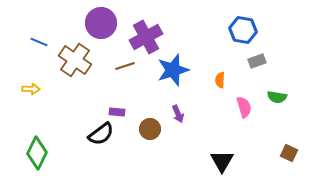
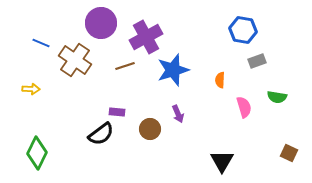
blue line: moved 2 px right, 1 px down
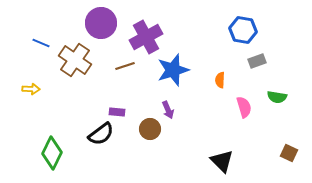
purple arrow: moved 10 px left, 4 px up
green diamond: moved 15 px right
black triangle: rotated 15 degrees counterclockwise
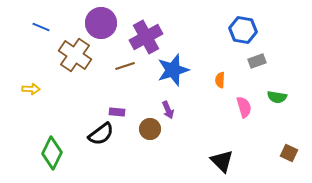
blue line: moved 16 px up
brown cross: moved 5 px up
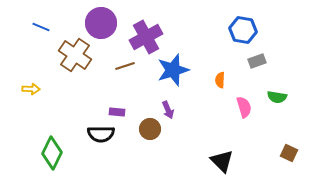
black semicircle: rotated 36 degrees clockwise
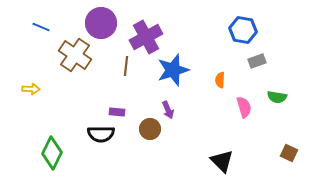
brown line: moved 1 px right; rotated 66 degrees counterclockwise
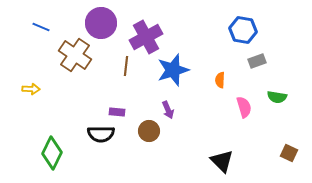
brown circle: moved 1 px left, 2 px down
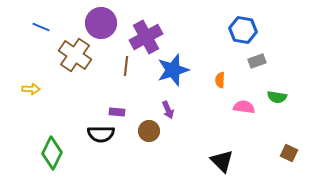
pink semicircle: rotated 65 degrees counterclockwise
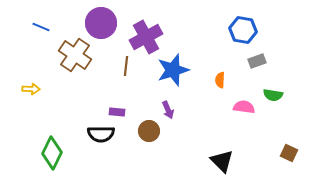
green semicircle: moved 4 px left, 2 px up
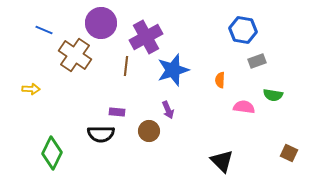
blue line: moved 3 px right, 3 px down
